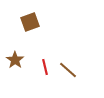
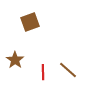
red line: moved 2 px left, 5 px down; rotated 14 degrees clockwise
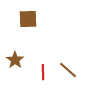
brown square: moved 2 px left, 3 px up; rotated 18 degrees clockwise
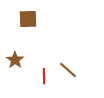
red line: moved 1 px right, 4 px down
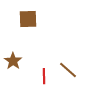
brown star: moved 2 px left, 1 px down
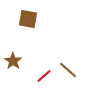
brown square: rotated 12 degrees clockwise
red line: rotated 49 degrees clockwise
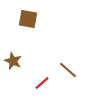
brown star: rotated 12 degrees counterclockwise
red line: moved 2 px left, 7 px down
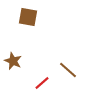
brown square: moved 2 px up
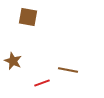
brown line: rotated 30 degrees counterclockwise
red line: rotated 21 degrees clockwise
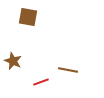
red line: moved 1 px left, 1 px up
